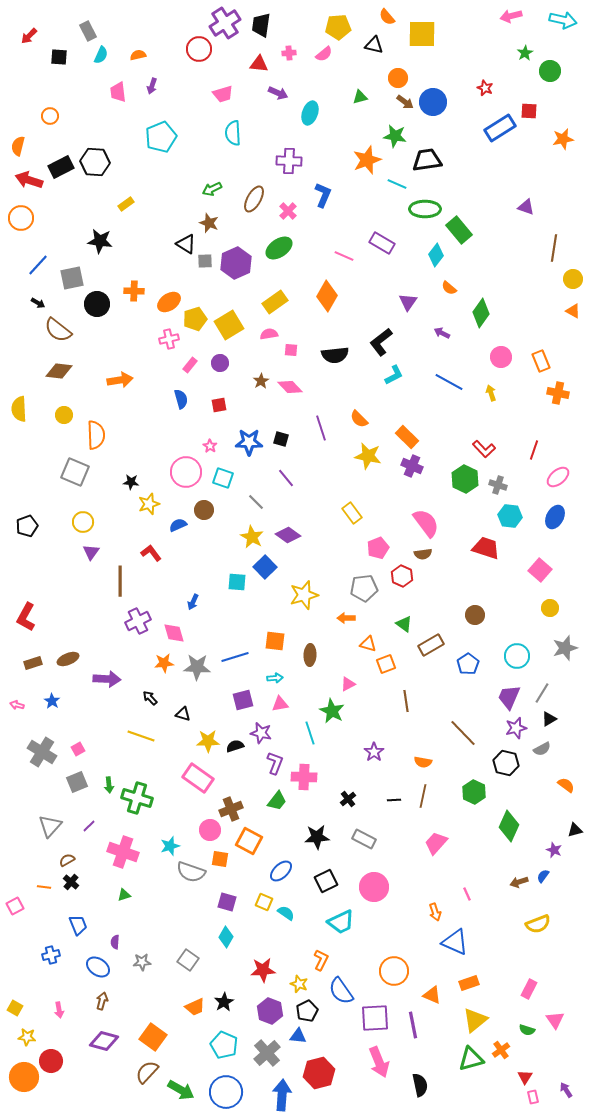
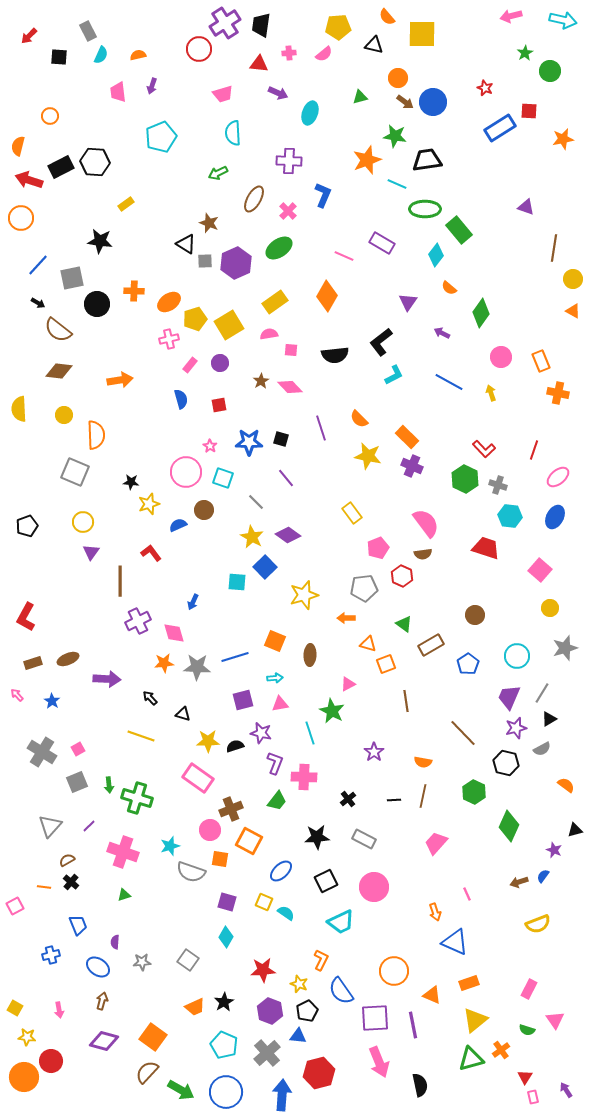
green arrow at (212, 189): moved 6 px right, 16 px up
orange square at (275, 641): rotated 15 degrees clockwise
pink arrow at (17, 705): moved 10 px up; rotated 32 degrees clockwise
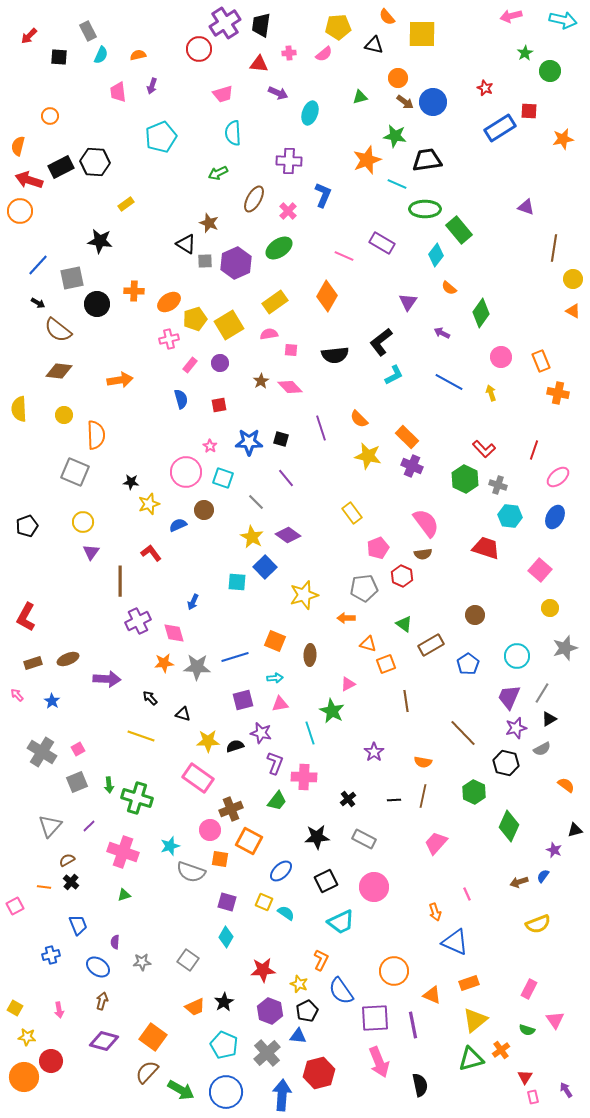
orange circle at (21, 218): moved 1 px left, 7 px up
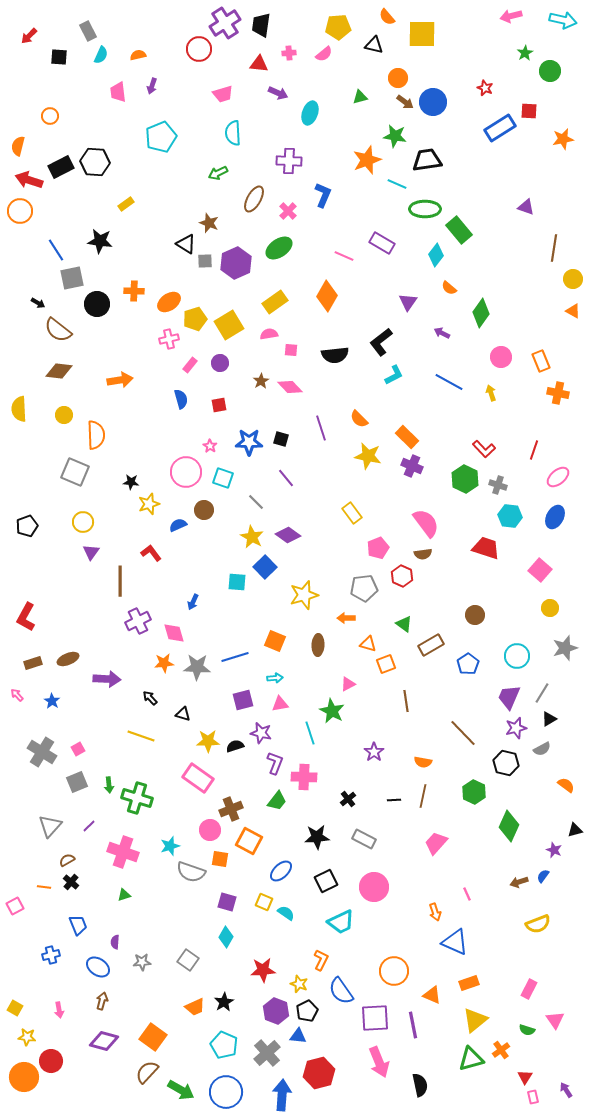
blue line at (38, 265): moved 18 px right, 15 px up; rotated 75 degrees counterclockwise
brown ellipse at (310, 655): moved 8 px right, 10 px up
purple hexagon at (270, 1011): moved 6 px right
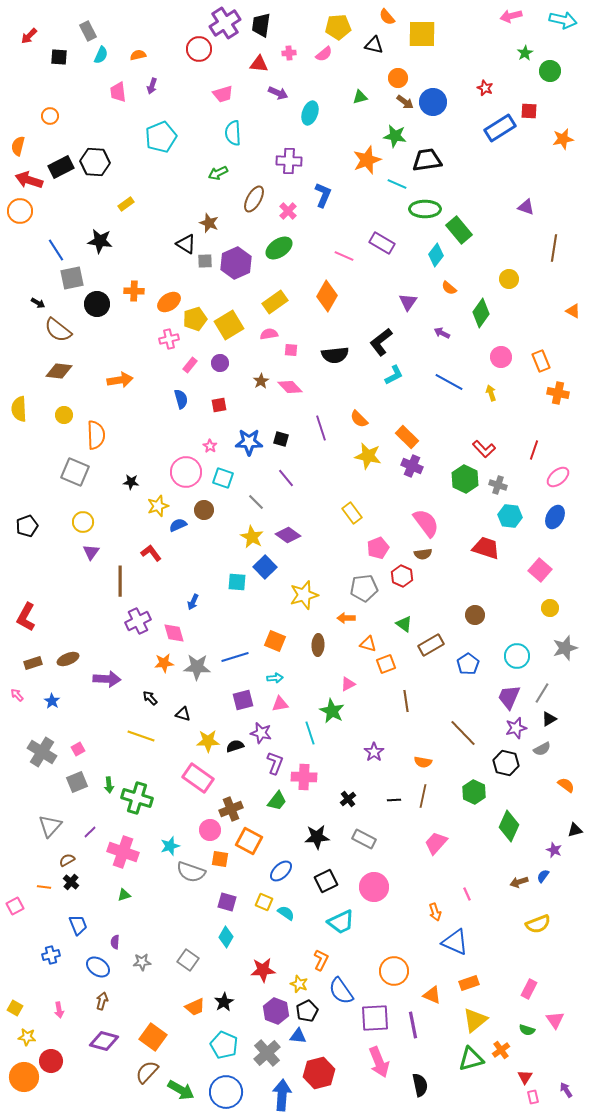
yellow circle at (573, 279): moved 64 px left
yellow star at (149, 504): moved 9 px right, 2 px down
purple line at (89, 826): moved 1 px right, 6 px down
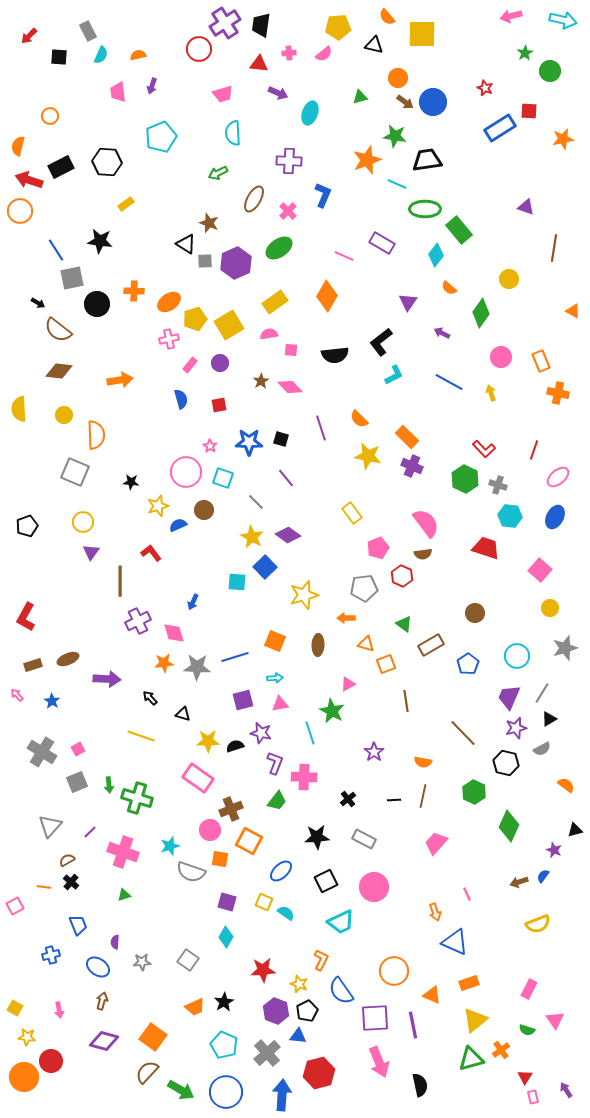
black hexagon at (95, 162): moved 12 px right
brown circle at (475, 615): moved 2 px up
orange triangle at (368, 644): moved 2 px left
brown rectangle at (33, 663): moved 2 px down
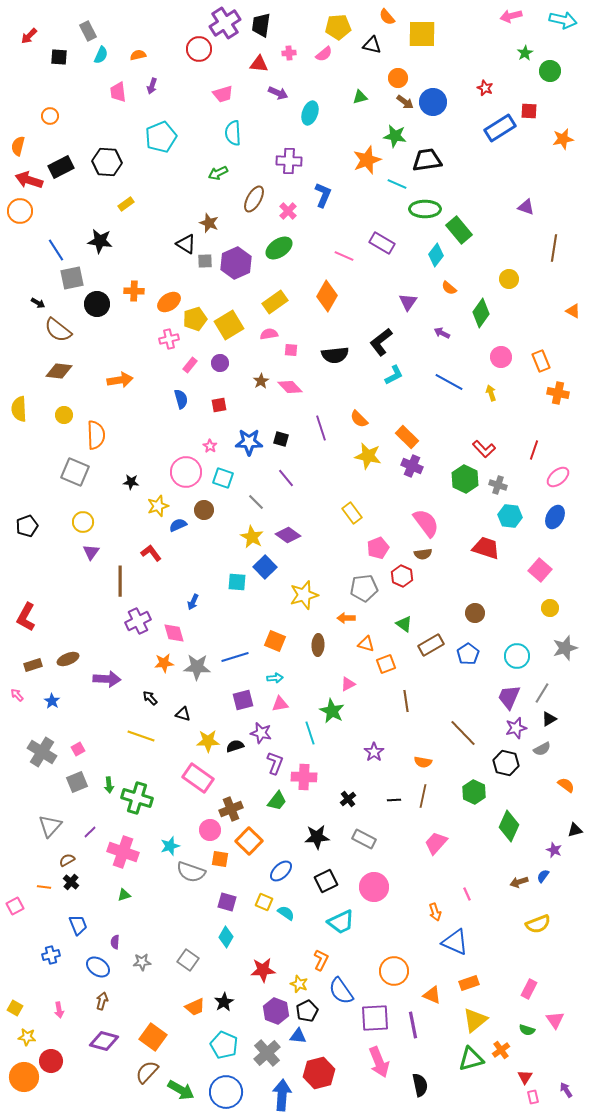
black triangle at (374, 45): moved 2 px left
blue pentagon at (468, 664): moved 10 px up
orange square at (249, 841): rotated 16 degrees clockwise
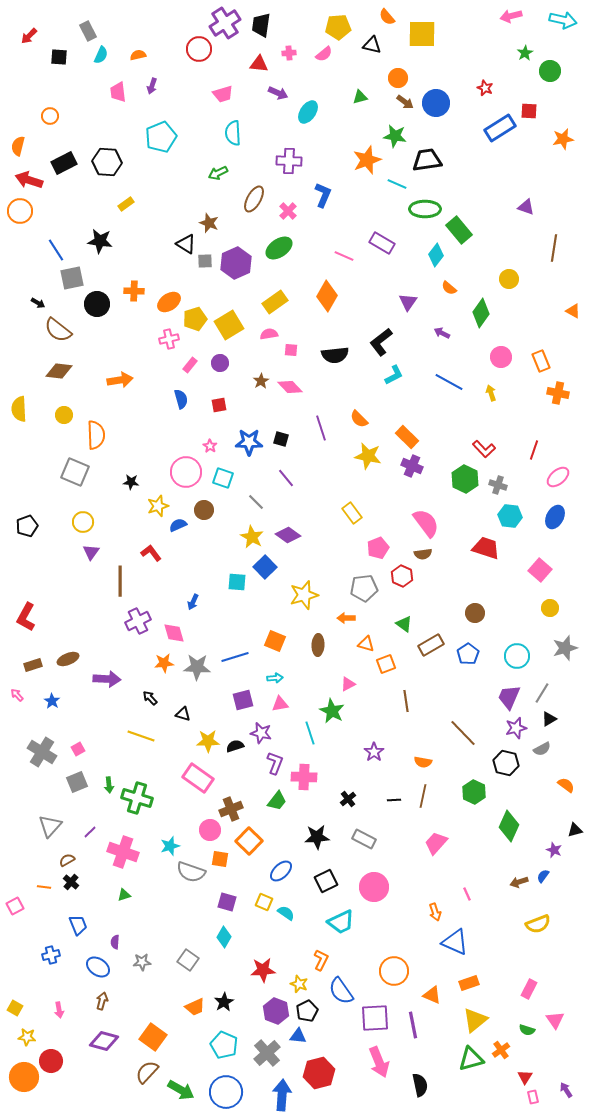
blue circle at (433, 102): moved 3 px right, 1 px down
cyan ellipse at (310, 113): moved 2 px left, 1 px up; rotated 15 degrees clockwise
black rectangle at (61, 167): moved 3 px right, 4 px up
cyan diamond at (226, 937): moved 2 px left
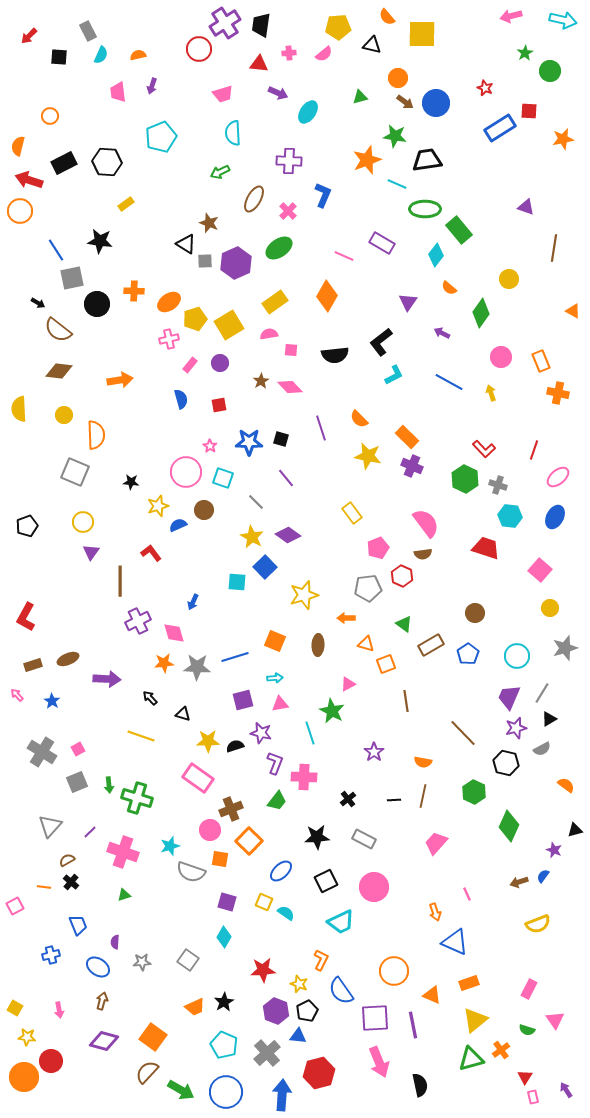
green arrow at (218, 173): moved 2 px right, 1 px up
gray pentagon at (364, 588): moved 4 px right
